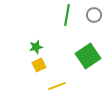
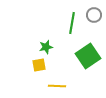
green line: moved 5 px right, 8 px down
green star: moved 10 px right
yellow square: rotated 16 degrees clockwise
yellow line: rotated 24 degrees clockwise
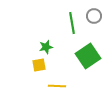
gray circle: moved 1 px down
green line: rotated 20 degrees counterclockwise
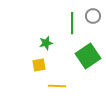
gray circle: moved 1 px left
green line: rotated 10 degrees clockwise
green star: moved 4 px up
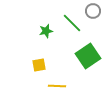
gray circle: moved 5 px up
green line: rotated 45 degrees counterclockwise
green star: moved 12 px up
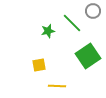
green star: moved 2 px right
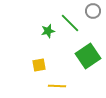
green line: moved 2 px left
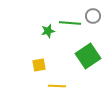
gray circle: moved 5 px down
green line: rotated 40 degrees counterclockwise
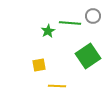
green star: rotated 16 degrees counterclockwise
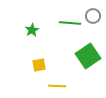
green star: moved 16 px left, 1 px up
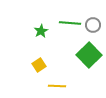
gray circle: moved 9 px down
green star: moved 9 px right, 1 px down
green square: moved 1 px right, 1 px up; rotated 10 degrees counterclockwise
yellow square: rotated 24 degrees counterclockwise
